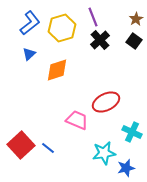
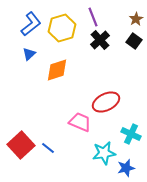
blue L-shape: moved 1 px right, 1 px down
pink trapezoid: moved 3 px right, 2 px down
cyan cross: moved 1 px left, 2 px down
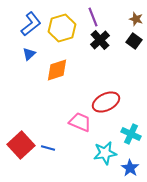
brown star: rotated 24 degrees counterclockwise
blue line: rotated 24 degrees counterclockwise
cyan star: moved 1 px right
blue star: moved 4 px right; rotated 24 degrees counterclockwise
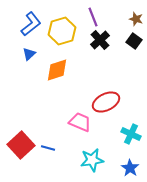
yellow hexagon: moved 3 px down
cyan star: moved 13 px left, 7 px down
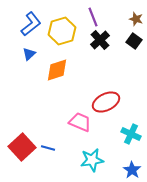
red square: moved 1 px right, 2 px down
blue star: moved 2 px right, 2 px down
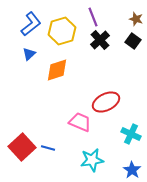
black square: moved 1 px left
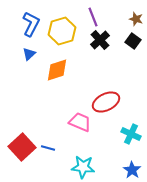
blue L-shape: rotated 25 degrees counterclockwise
cyan star: moved 9 px left, 7 px down; rotated 15 degrees clockwise
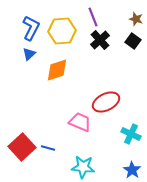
blue L-shape: moved 4 px down
yellow hexagon: rotated 12 degrees clockwise
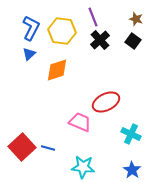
yellow hexagon: rotated 12 degrees clockwise
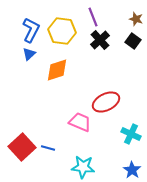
blue L-shape: moved 2 px down
